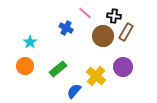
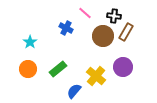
orange circle: moved 3 px right, 3 px down
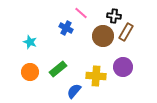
pink line: moved 4 px left
cyan star: rotated 16 degrees counterclockwise
orange circle: moved 2 px right, 3 px down
yellow cross: rotated 36 degrees counterclockwise
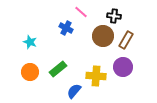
pink line: moved 1 px up
brown rectangle: moved 8 px down
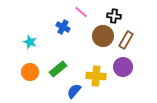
blue cross: moved 3 px left, 1 px up
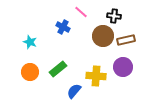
brown rectangle: rotated 48 degrees clockwise
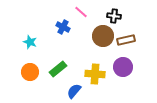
yellow cross: moved 1 px left, 2 px up
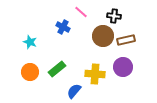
green rectangle: moved 1 px left
